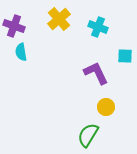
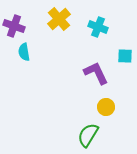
cyan semicircle: moved 3 px right
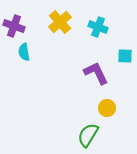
yellow cross: moved 1 px right, 3 px down
yellow circle: moved 1 px right, 1 px down
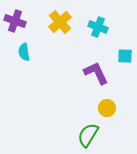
purple cross: moved 1 px right, 5 px up
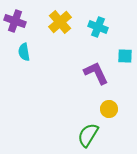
yellow circle: moved 2 px right, 1 px down
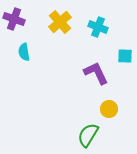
purple cross: moved 1 px left, 2 px up
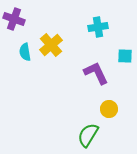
yellow cross: moved 9 px left, 23 px down
cyan cross: rotated 30 degrees counterclockwise
cyan semicircle: moved 1 px right
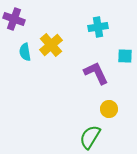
green semicircle: moved 2 px right, 2 px down
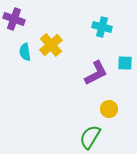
cyan cross: moved 4 px right; rotated 24 degrees clockwise
cyan square: moved 7 px down
purple L-shape: rotated 88 degrees clockwise
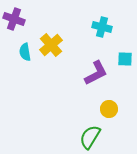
cyan square: moved 4 px up
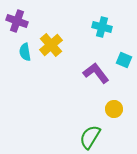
purple cross: moved 3 px right, 2 px down
cyan square: moved 1 px left, 1 px down; rotated 21 degrees clockwise
purple L-shape: rotated 100 degrees counterclockwise
yellow circle: moved 5 px right
